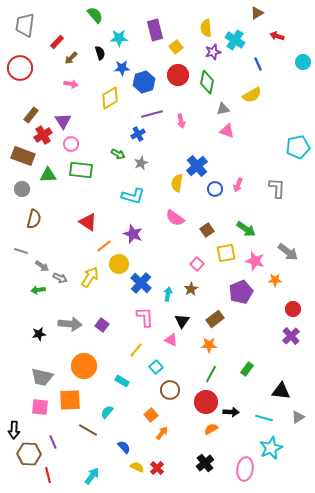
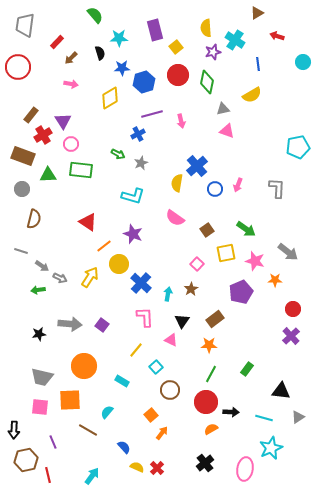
blue line at (258, 64): rotated 16 degrees clockwise
red circle at (20, 68): moved 2 px left, 1 px up
brown hexagon at (29, 454): moved 3 px left, 6 px down; rotated 15 degrees counterclockwise
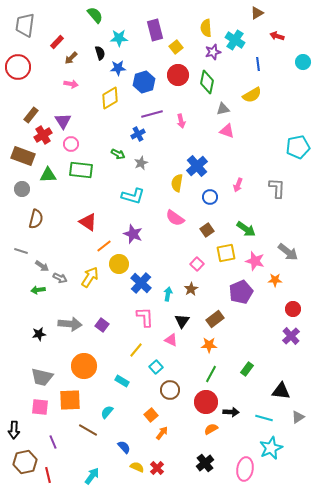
blue star at (122, 68): moved 4 px left
blue circle at (215, 189): moved 5 px left, 8 px down
brown semicircle at (34, 219): moved 2 px right
brown hexagon at (26, 460): moved 1 px left, 2 px down
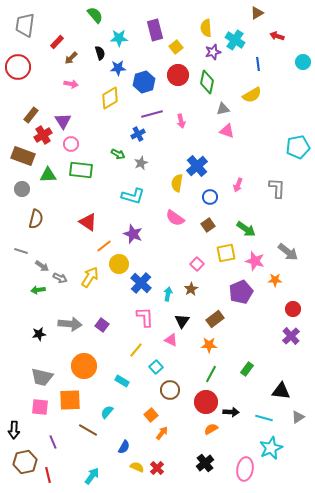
brown square at (207, 230): moved 1 px right, 5 px up
blue semicircle at (124, 447): rotated 72 degrees clockwise
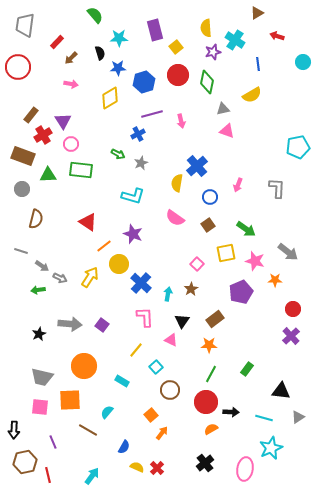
black star at (39, 334): rotated 16 degrees counterclockwise
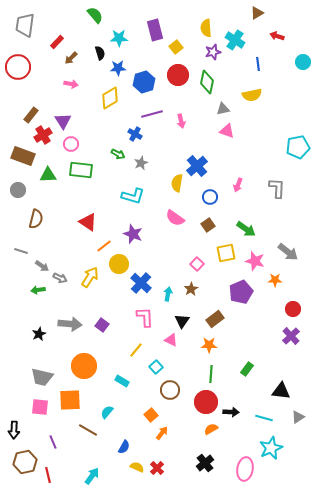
yellow semicircle at (252, 95): rotated 18 degrees clockwise
blue cross at (138, 134): moved 3 px left; rotated 32 degrees counterclockwise
gray circle at (22, 189): moved 4 px left, 1 px down
green line at (211, 374): rotated 24 degrees counterclockwise
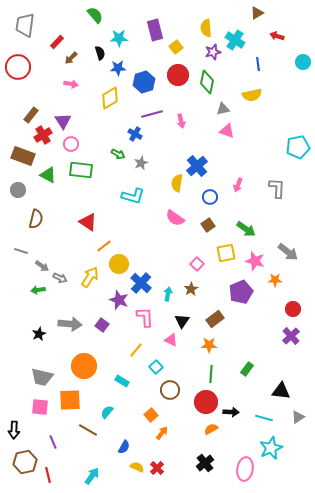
green triangle at (48, 175): rotated 30 degrees clockwise
purple star at (133, 234): moved 14 px left, 66 px down
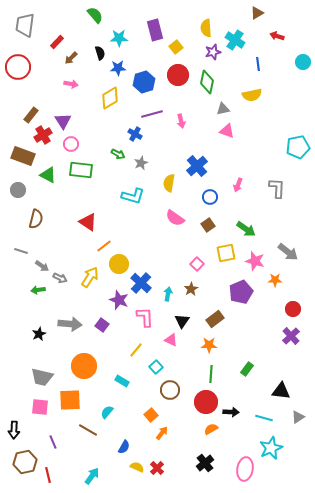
yellow semicircle at (177, 183): moved 8 px left
